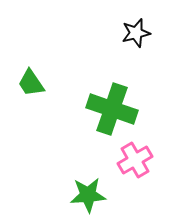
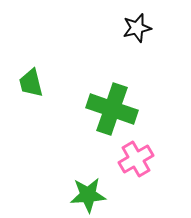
black star: moved 1 px right, 5 px up
green trapezoid: rotated 20 degrees clockwise
pink cross: moved 1 px right, 1 px up
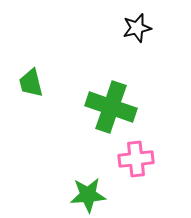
green cross: moved 1 px left, 2 px up
pink cross: rotated 24 degrees clockwise
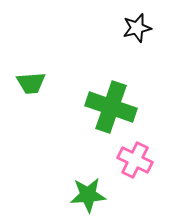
green trapezoid: rotated 80 degrees counterclockwise
pink cross: moved 1 px left, 1 px down; rotated 32 degrees clockwise
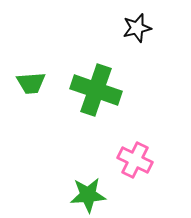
green cross: moved 15 px left, 17 px up
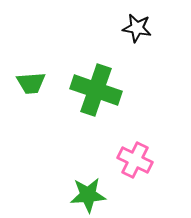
black star: rotated 24 degrees clockwise
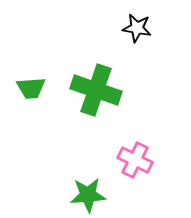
green trapezoid: moved 5 px down
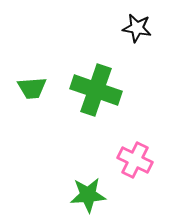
green trapezoid: moved 1 px right
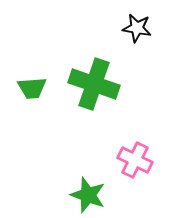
green cross: moved 2 px left, 6 px up
green star: rotated 24 degrees clockwise
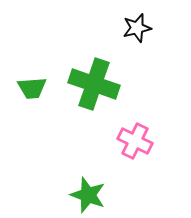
black star: rotated 24 degrees counterclockwise
pink cross: moved 19 px up
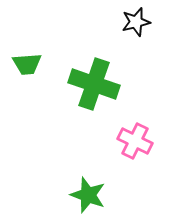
black star: moved 1 px left, 6 px up
green trapezoid: moved 5 px left, 24 px up
